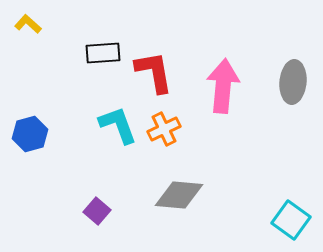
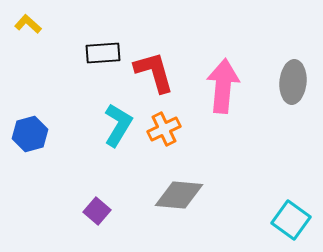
red L-shape: rotated 6 degrees counterclockwise
cyan L-shape: rotated 51 degrees clockwise
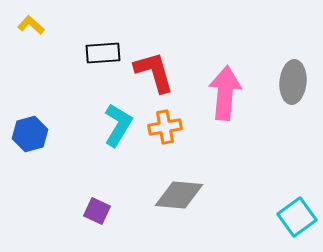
yellow L-shape: moved 3 px right, 1 px down
pink arrow: moved 2 px right, 7 px down
orange cross: moved 1 px right, 2 px up; rotated 16 degrees clockwise
purple square: rotated 16 degrees counterclockwise
cyan square: moved 6 px right, 3 px up; rotated 18 degrees clockwise
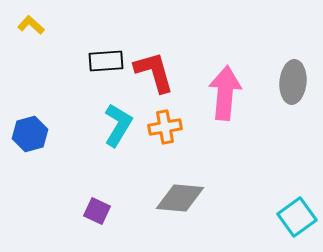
black rectangle: moved 3 px right, 8 px down
gray diamond: moved 1 px right, 3 px down
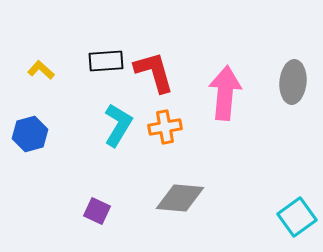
yellow L-shape: moved 10 px right, 45 px down
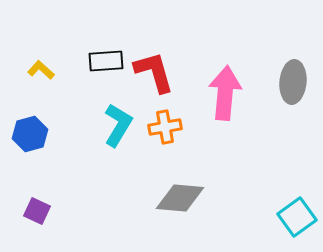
purple square: moved 60 px left
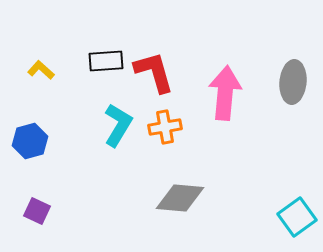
blue hexagon: moved 7 px down
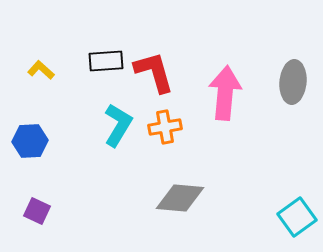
blue hexagon: rotated 12 degrees clockwise
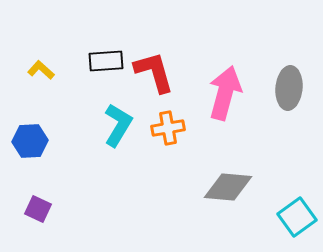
gray ellipse: moved 4 px left, 6 px down
pink arrow: rotated 10 degrees clockwise
orange cross: moved 3 px right, 1 px down
gray diamond: moved 48 px right, 11 px up
purple square: moved 1 px right, 2 px up
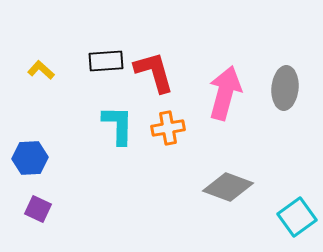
gray ellipse: moved 4 px left
cyan L-shape: rotated 30 degrees counterclockwise
blue hexagon: moved 17 px down
gray diamond: rotated 15 degrees clockwise
